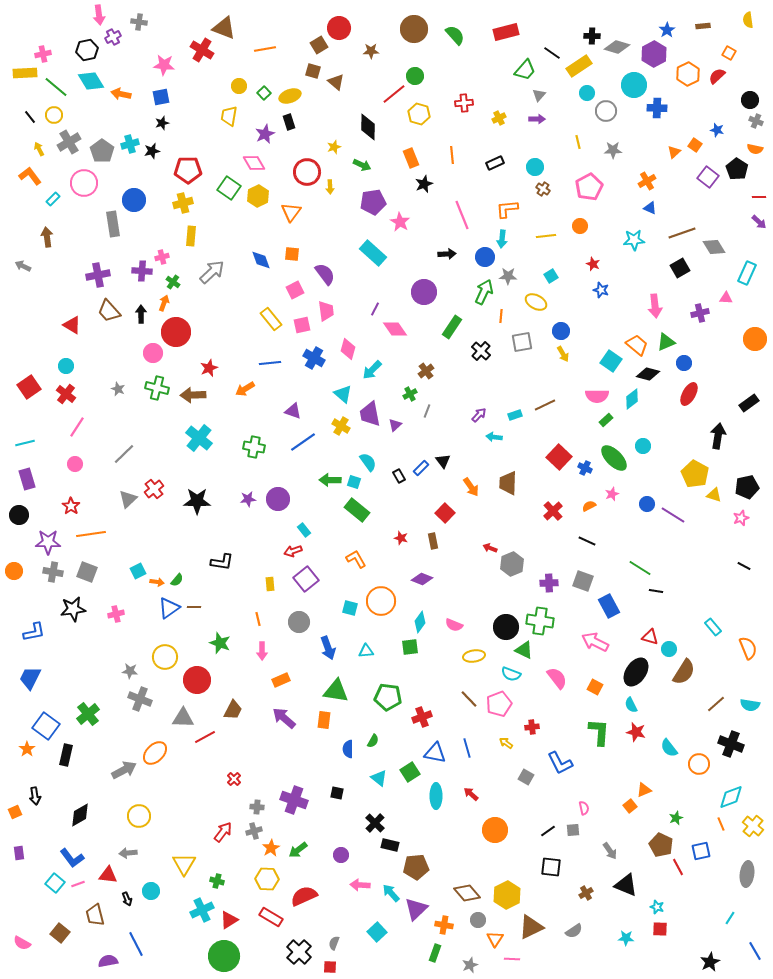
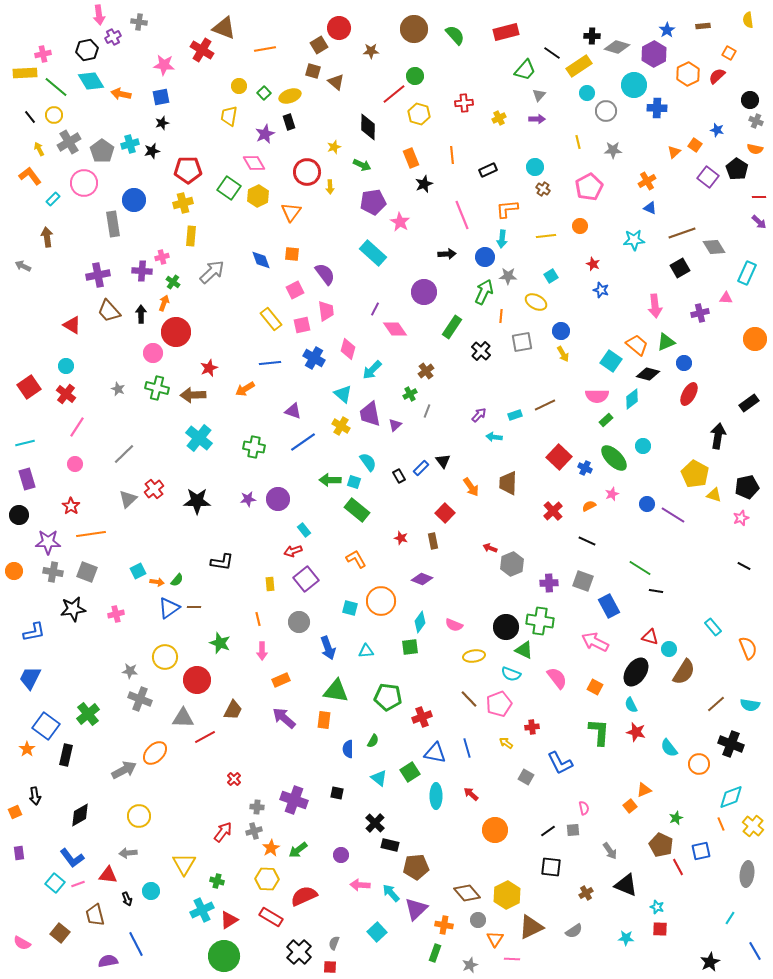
black rectangle at (495, 163): moved 7 px left, 7 px down
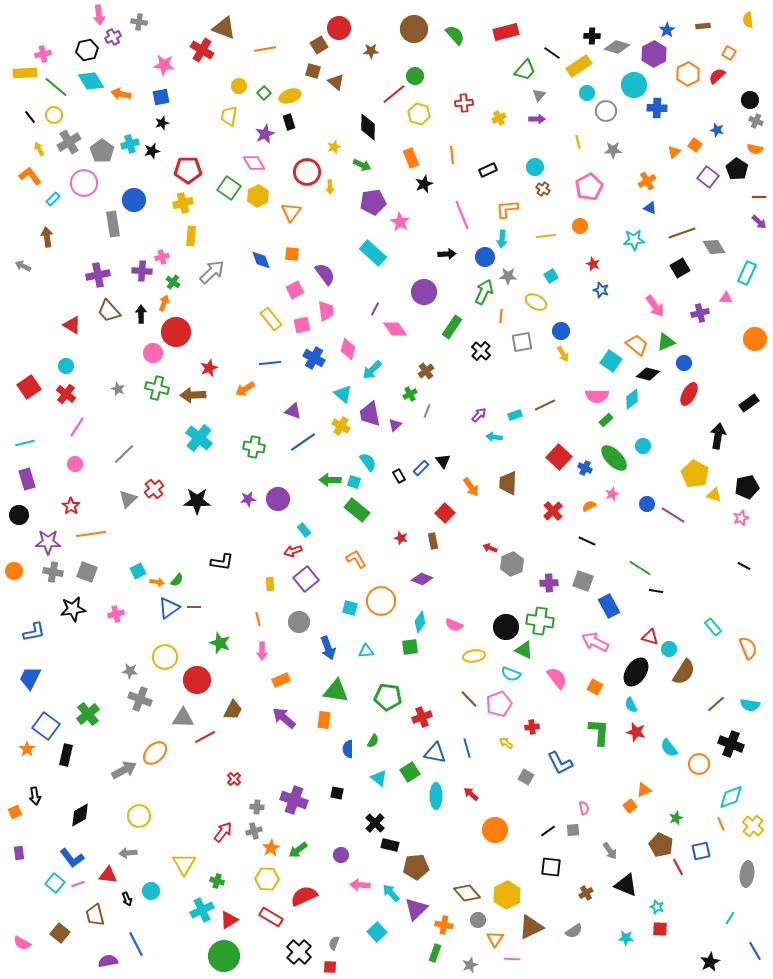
pink arrow at (655, 306): rotated 30 degrees counterclockwise
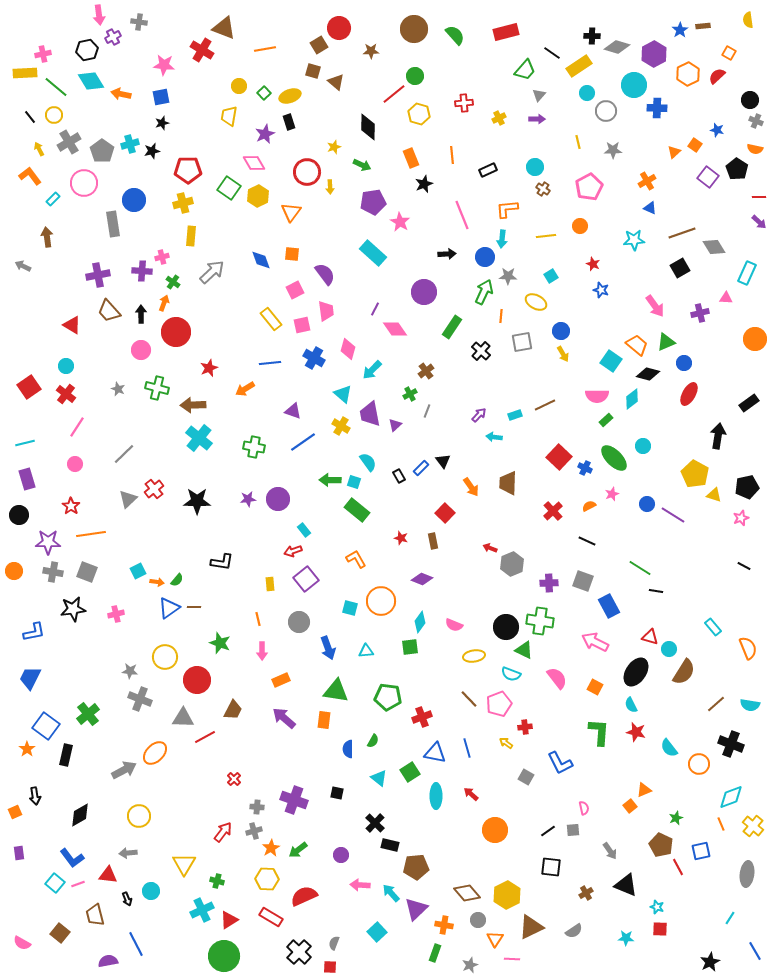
blue star at (667, 30): moved 13 px right
pink circle at (153, 353): moved 12 px left, 3 px up
brown arrow at (193, 395): moved 10 px down
red cross at (532, 727): moved 7 px left
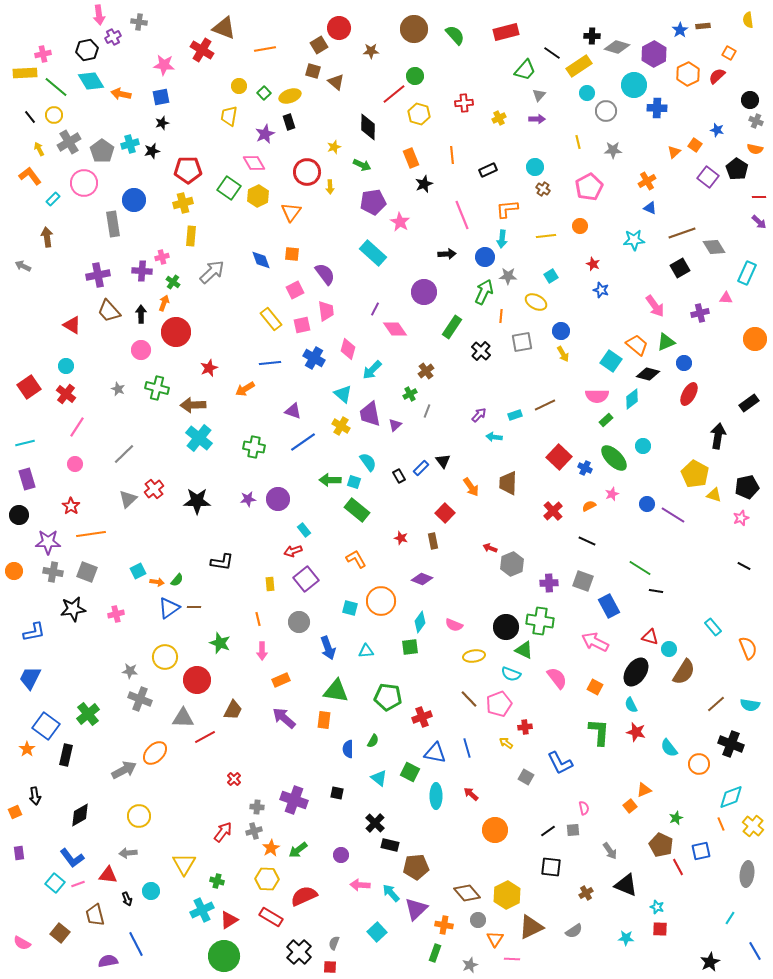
green square at (410, 772): rotated 30 degrees counterclockwise
